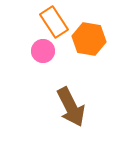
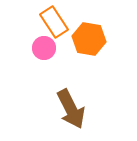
pink circle: moved 1 px right, 3 px up
brown arrow: moved 2 px down
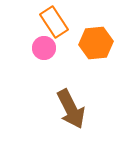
orange hexagon: moved 7 px right, 4 px down; rotated 16 degrees counterclockwise
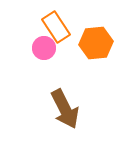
orange rectangle: moved 2 px right, 5 px down
brown arrow: moved 6 px left
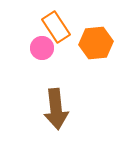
pink circle: moved 2 px left
brown arrow: moved 9 px left; rotated 21 degrees clockwise
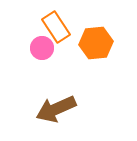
brown arrow: rotated 72 degrees clockwise
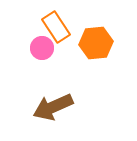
brown arrow: moved 3 px left, 2 px up
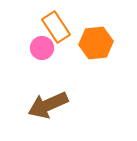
brown arrow: moved 5 px left, 2 px up
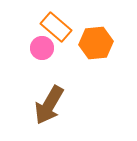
orange rectangle: rotated 16 degrees counterclockwise
brown arrow: moved 1 px right; rotated 36 degrees counterclockwise
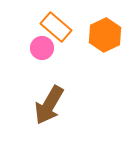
orange hexagon: moved 9 px right, 8 px up; rotated 20 degrees counterclockwise
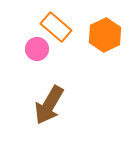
pink circle: moved 5 px left, 1 px down
